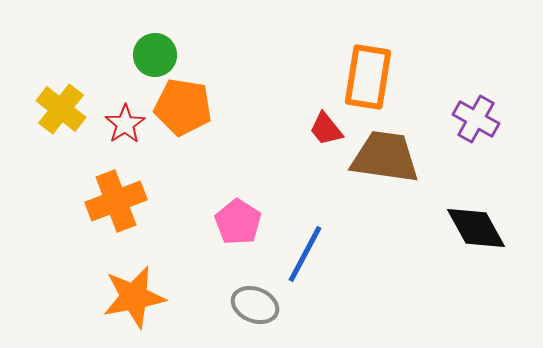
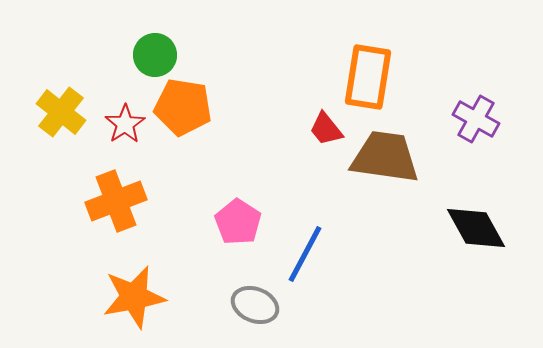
yellow cross: moved 3 px down
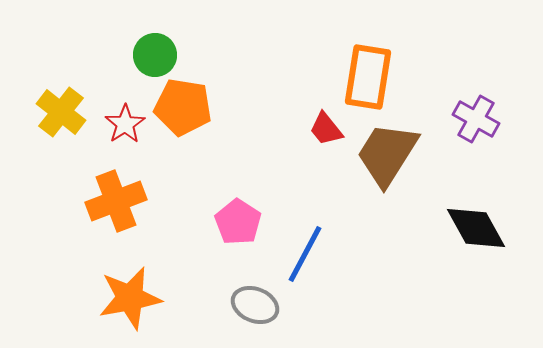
brown trapezoid: moved 2 px right, 3 px up; rotated 66 degrees counterclockwise
orange star: moved 4 px left, 1 px down
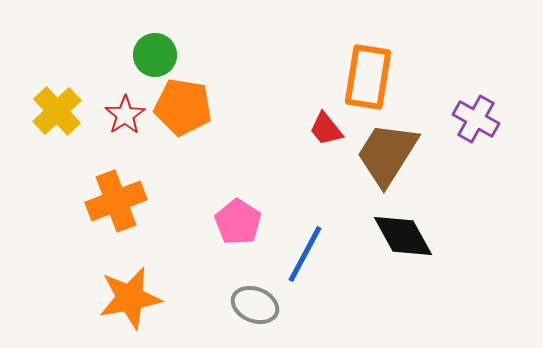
yellow cross: moved 4 px left, 1 px up; rotated 9 degrees clockwise
red star: moved 9 px up
black diamond: moved 73 px left, 8 px down
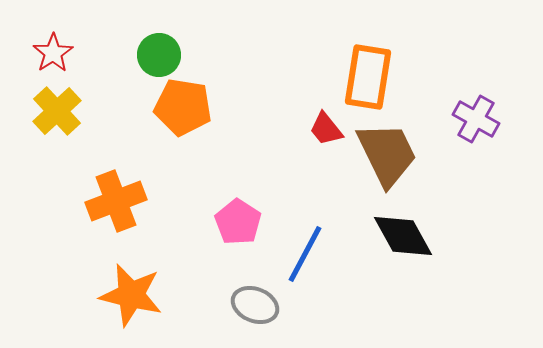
green circle: moved 4 px right
red star: moved 72 px left, 62 px up
brown trapezoid: rotated 122 degrees clockwise
orange star: moved 1 px right, 3 px up; rotated 24 degrees clockwise
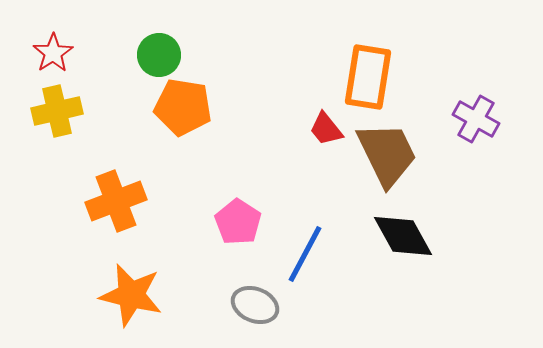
yellow cross: rotated 30 degrees clockwise
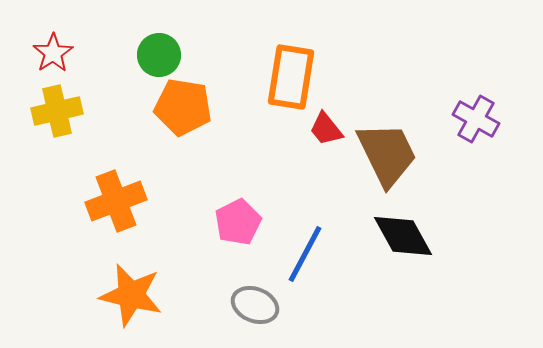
orange rectangle: moved 77 px left
pink pentagon: rotated 12 degrees clockwise
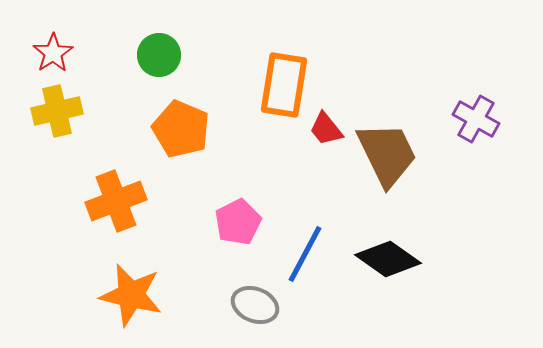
orange rectangle: moved 7 px left, 8 px down
orange pentagon: moved 2 px left, 22 px down; rotated 14 degrees clockwise
black diamond: moved 15 px left, 23 px down; rotated 26 degrees counterclockwise
